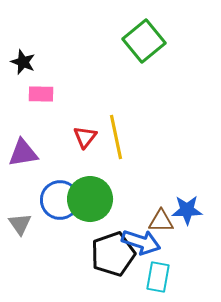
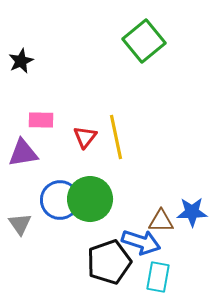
black star: moved 2 px left, 1 px up; rotated 25 degrees clockwise
pink rectangle: moved 26 px down
blue star: moved 5 px right, 2 px down
black pentagon: moved 4 px left, 8 px down
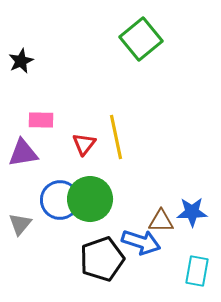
green square: moved 3 px left, 2 px up
red triangle: moved 1 px left, 7 px down
gray triangle: rotated 15 degrees clockwise
black pentagon: moved 7 px left, 3 px up
cyan rectangle: moved 39 px right, 6 px up
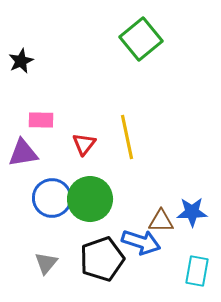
yellow line: moved 11 px right
blue circle: moved 8 px left, 2 px up
gray triangle: moved 26 px right, 39 px down
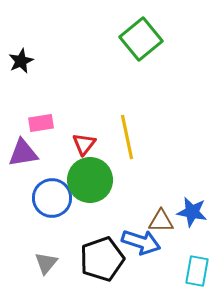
pink rectangle: moved 3 px down; rotated 10 degrees counterclockwise
green circle: moved 19 px up
blue star: rotated 12 degrees clockwise
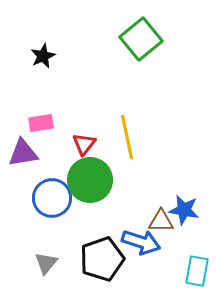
black star: moved 22 px right, 5 px up
blue star: moved 8 px left, 2 px up
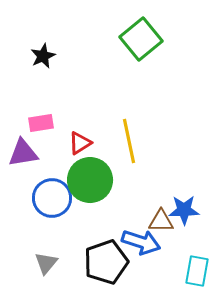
yellow line: moved 2 px right, 4 px down
red triangle: moved 4 px left, 1 px up; rotated 20 degrees clockwise
blue star: rotated 12 degrees counterclockwise
black pentagon: moved 4 px right, 3 px down
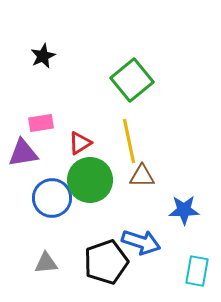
green square: moved 9 px left, 41 px down
brown triangle: moved 19 px left, 45 px up
gray triangle: rotated 45 degrees clockwise
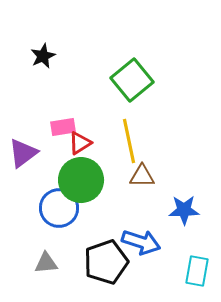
pink rectangle: moved 22 px right, 4 px down
purple triangle: rotated 28 degrees counterclockwise
green circle: moved 9 px left
blue circle: moved 7 px right, 10 px down
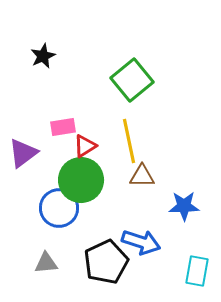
red triangle: moved 5 px right, 3 px down
blue star: moved 4 px up
black pentagon: rotated 6 degrees counterclockwise
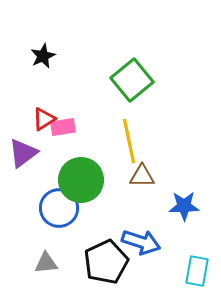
red triangle: moved 41 px left, 27 px up
